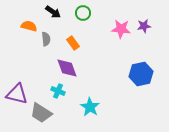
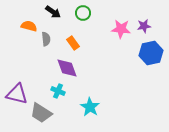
blue hexagon: moved 10 px right, 21 px up
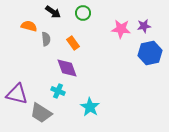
blue hexagon: moved 1 px left
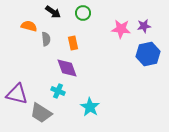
orange rectangle: rotated 24 degrees clockwise
blue hexagon: moved 2 px left, 1 px down
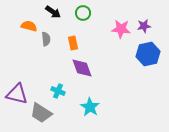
purple diamond: moved 15 px right
